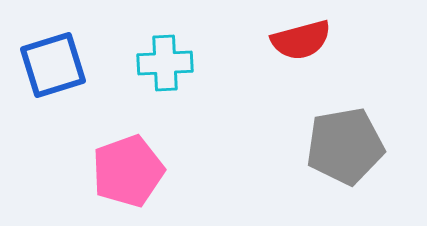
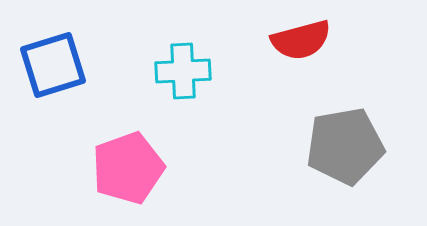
cyan cross: moved 18 px right, 8 px down
pink pentagon: moved 3 px up
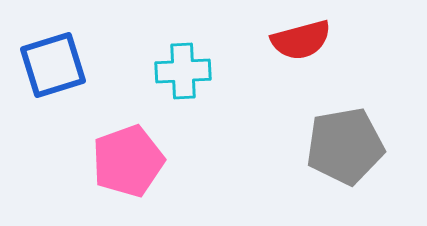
pink pentagon: moved 7 px up
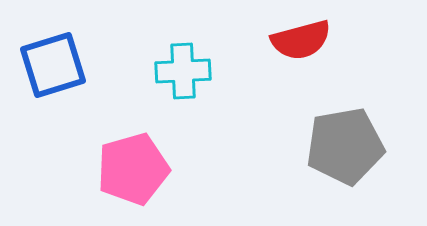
pink pentagon: moved 5 px right, 8 px down; rotated 4 degrees clockwise
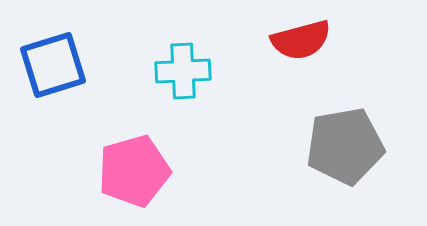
pink pentagon: moved 1 px right, 2 px down
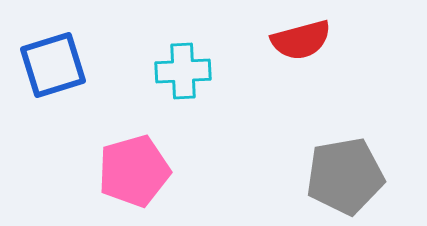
gray pentagon: moved 30 px down
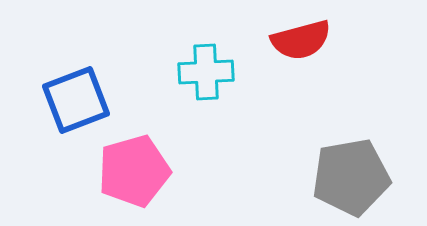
blue square: moved 23 px right, 35 px down; rotated 4 degrees counterclockwise
cyan cross: moved 23 px right, 1 px down
gray pentagon: moved 6 px right, 1 px down
